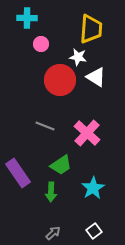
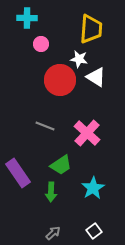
white star: moved 1 px right, 2 px down
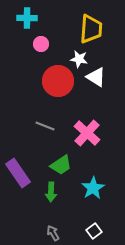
red circle: moved 2 px left, 1 px down
gray arrow: rotated 77 degrees counterclockwise
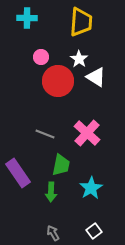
yellow trapezoid: moved 10 px left, 7 px up
pink circle: moved 13 px down
white star: rotated 24 degrees clockwise
gray line: moved 8 px down
green trapezoid: rotated 45 degrees counterclockwise
cyan star: moved 2 px left
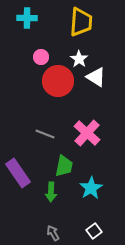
green trapezoid: moved 3 px right, 1 px down
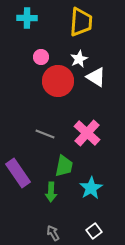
white star: rotated 12 degrees clockwise
